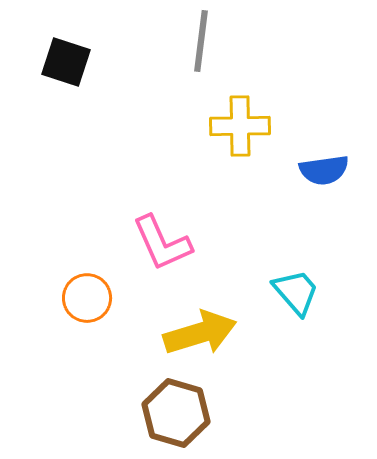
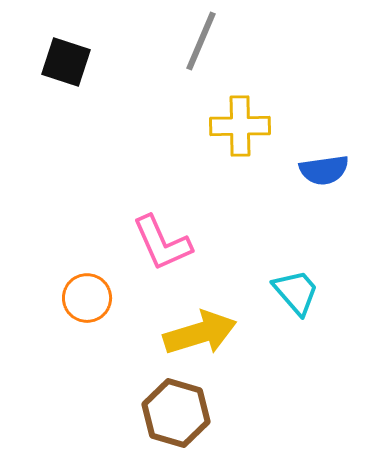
gray line: rotated 16 degrees clockwise
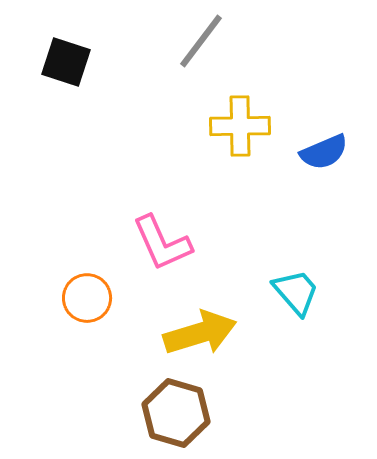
gray line: rotated 14 degrees clockwise
blue semicircle: moved 18 px up; rotated 15 degrees counterclockwise
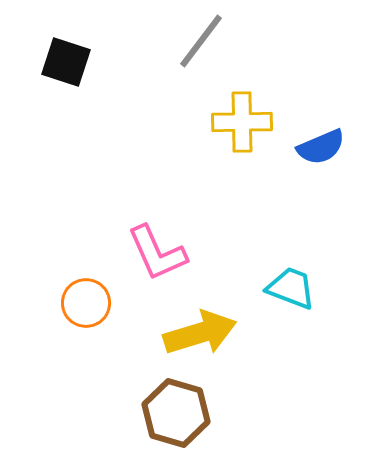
yellow cross: moved 2 px right, 4 px up
blue semicircle: moved 3 px left, 5 px up
pink L-shape: moved 5 px left, 10 px down
cyan trapezoid: moved 5 px left, 4 px up; rotated 28 degrees counterclockwise
orange circle: moved 1 px left, 5 px down
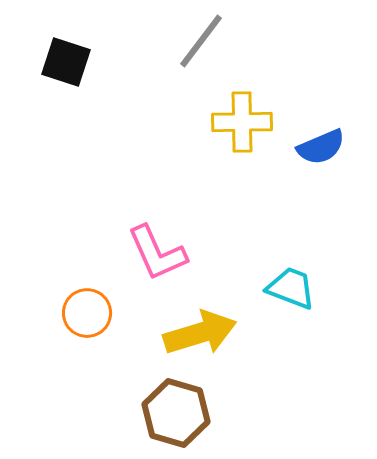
orange circle: moved 1 px right, 10 px down
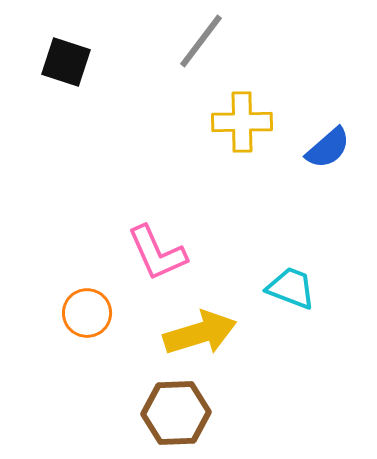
blue semicircle: moved 7 px right, 1 px down; rotated 18 degrees counterclockwise
brown hexagon: rotated 18 degrees counterclockwise
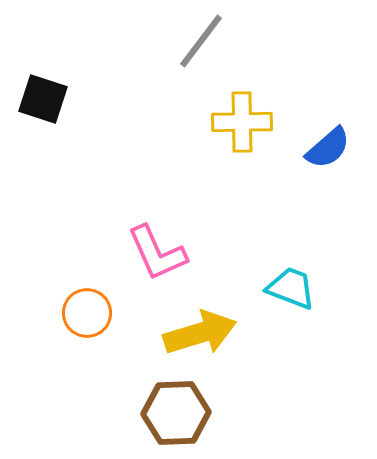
black square: moved 23 px left, 37 px down
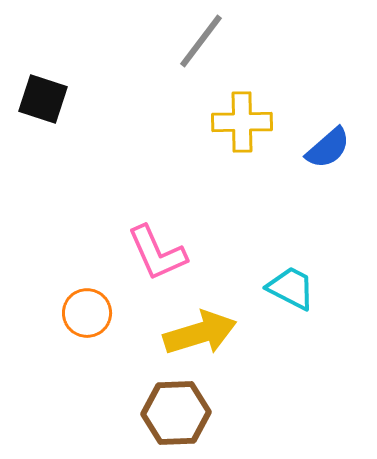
cyan trapezoid: rotated 6 degrees clockwise
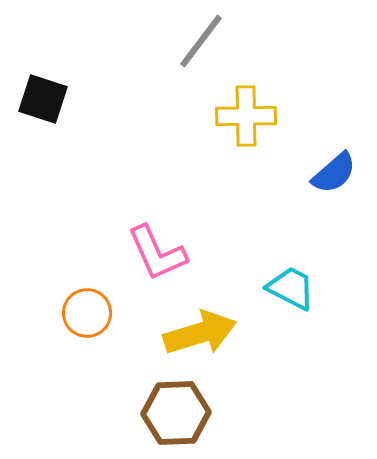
yellow cross: moved 4 px right, 6 px up
blue semicircle: moved 6 px right, 25 px down
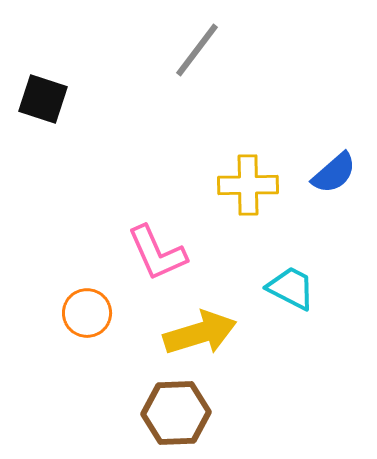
gray line: moved 4 px left, 9 px down
yellow cross: moved 2 px right, 69 px down
